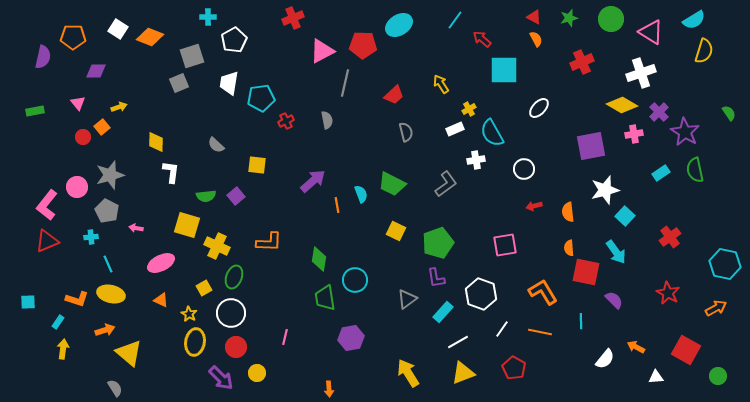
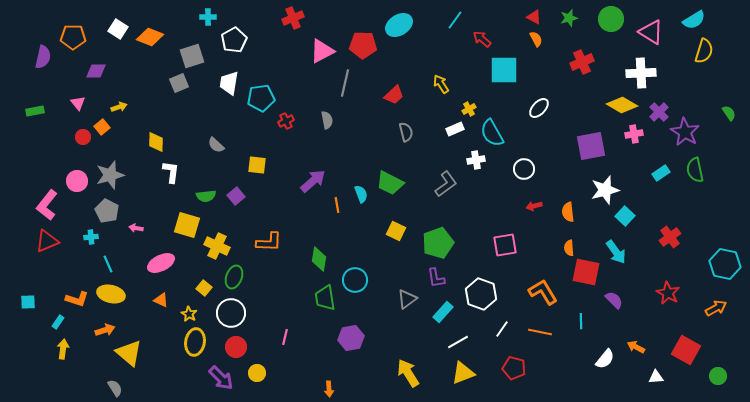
white cross at (641, 73): rotated 16 degrees clockwise
green trapezoid at (392, 184): moved 2 px left, 1 px up
pink circle at (77, 187): moved 6 px up
yellow square at (204, 288): rotated 21 degrees counterclockwise
red pentagon at (514, 368): rotated 15 degrees counterclockwise
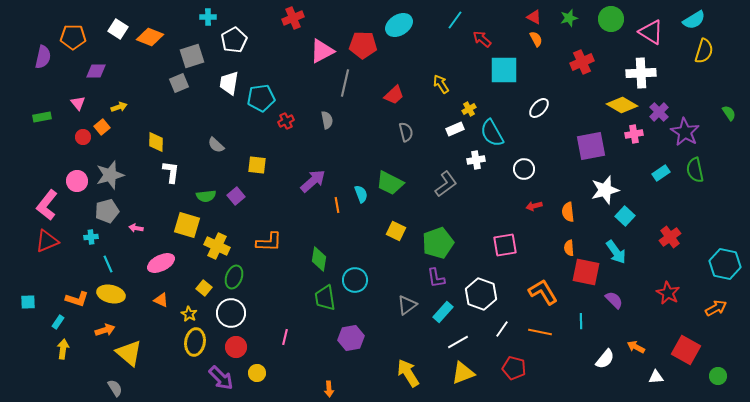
green rectangle at (35, 111): moved 7 px right, 6 px down
gray pentagon at (107, 211): rotated 30 degrees clockwise
gray triangle at (407, 299): moved 6 px down
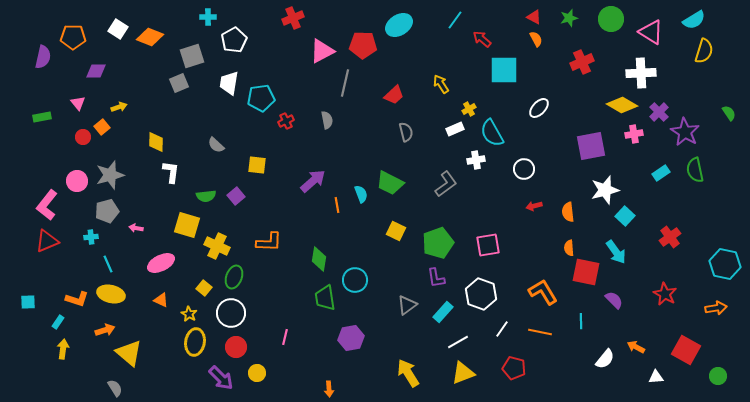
pink square at (505, 245): moved 17 px left
red star at (668, 293): moved 3 px left, 1 px down
orange arrow at (716, 308): rotated 20 degrees clockwise
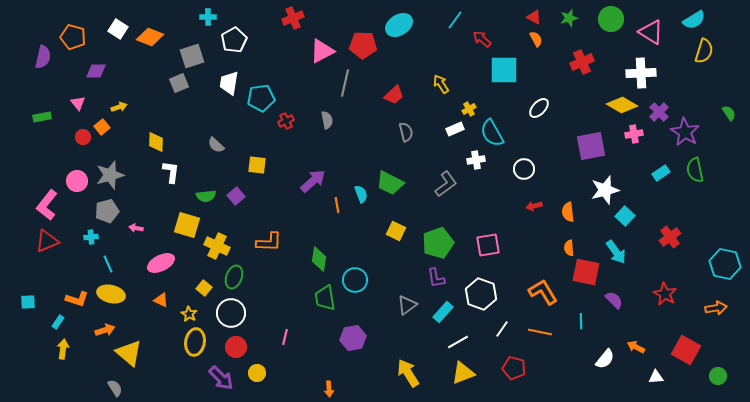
orange pentagon at (73, 37): rotated 15 degrees clockwise
purple hexagon at (351, 338): moved 2 px right
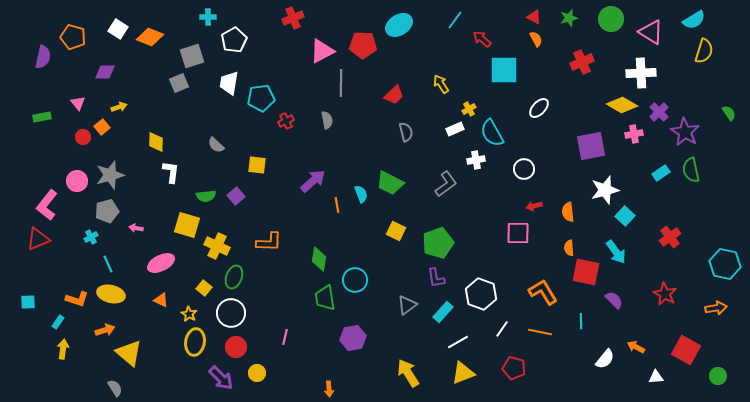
purple diamond at (96, 71): moved 9 px right, 1 px down
gray line at (345, 83): moved 4 px left; rotated 12 degrees counterclockwise
green semicircle at (695, 170): moved 4 px left
cyan cross at (91, 237): rotated 24 degrees counterclockwise
red triangle at (47, 241): moved 9 px left, 2 px up
pink square at (488, 245): moved 30 px right, 12 px up; rotated 10 degrees clockwise
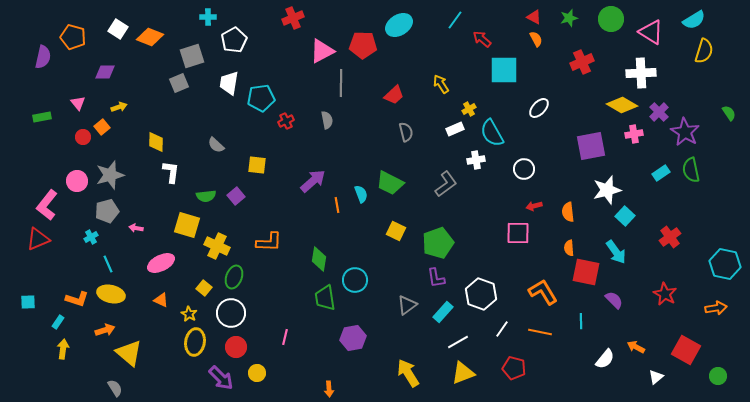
white star at (605, 190): moved 2 px right
white triangle at (656, 377): rotated 35 degrees counterclockwise
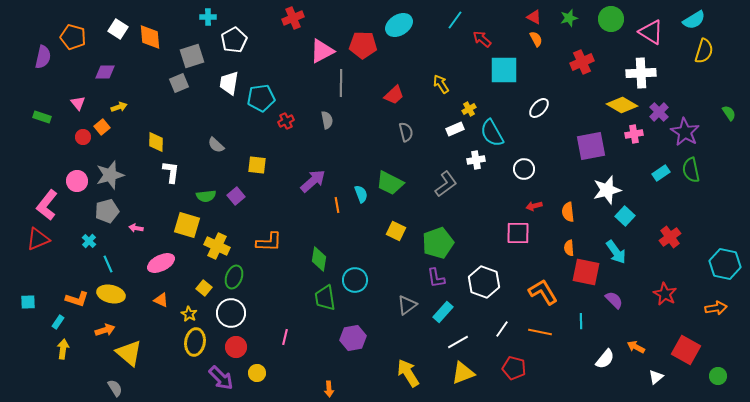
orange diamond at (150, 37): rotated 64 degrees clockwise
green rectangle at (42, 117): rotated 30 degrees clockwise
cyan cross at (91, 237): moved 2 px left, 4 px down; rotated 16 degrees counterclockwise
white hexagon at (481, 294): moved 3 px right, 12 px up
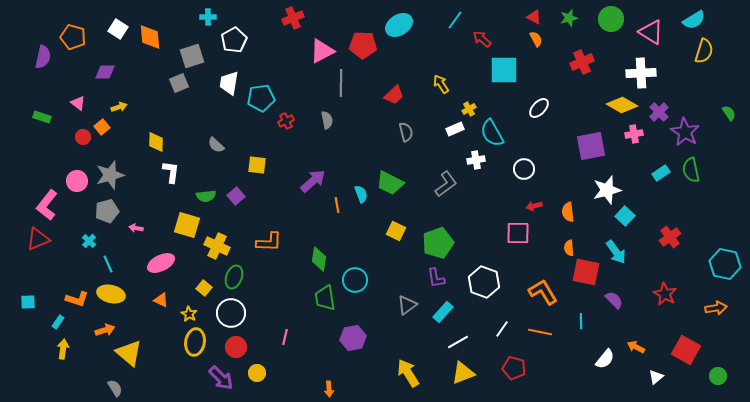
pink triangle at (78, 103): rotated 14 degrees counterclockwise
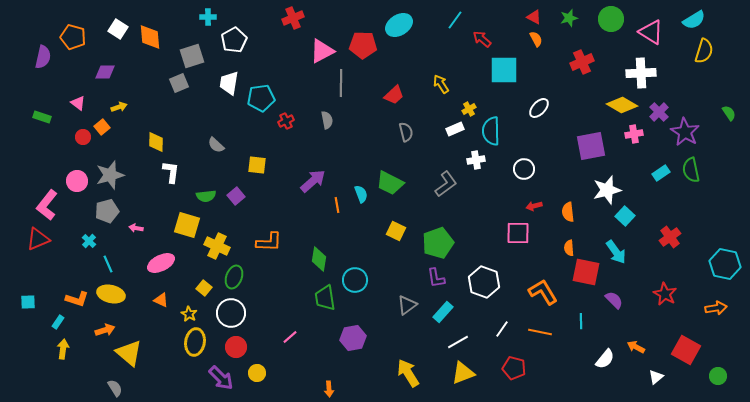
cyan semicircle at (492, 133): moved 1 px left, 2 px up; rotated 28 degrees clockwise
pink line at (285, 337): moved 5 px right; rotated 35 degrees clockwise
